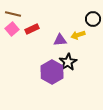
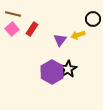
red rectangle: rotated 32 degrees counterclockwise
purple triangle: rotated 48 degrees counterclockwise
black star: moved 7 px down
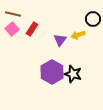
black star: moved 5 px right, 5 px down; rotated 24 degrees counterclockwise
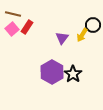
black circle: moved 6 px down
red rectangle: moved 5 px left, 2 px up
yellow arrow: moved 4 px right; rotated 40 degrees counterclockwise
purple triangle: moved 2 px right, 2 px up
black star: rotated 18 degrees clockwise
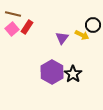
yellow arrow: rotated 96 degrees counterclockwise
